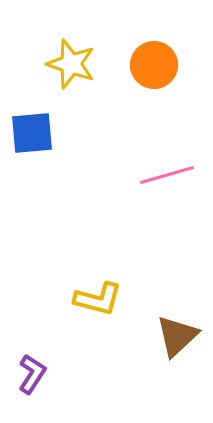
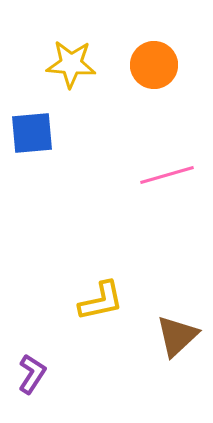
yellow star: rotated 15 degrees counterclockwise
yellow L-shape: moved 3 px right, 2 px down; rotated 27 degrees counterclockwise
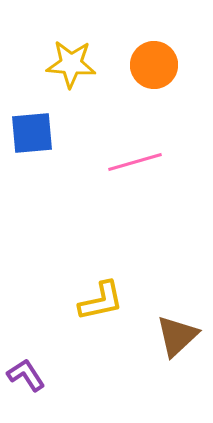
pink line: moved 32 px left, 13 px up
purple L-shape: moved 6 px left, 1 px down; rotated 66 degrees counterclockwise
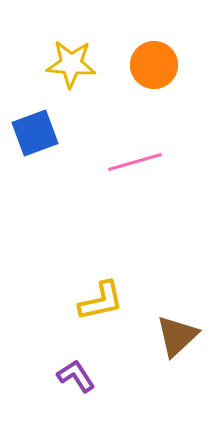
blue square: moved 3 px right; rotated 15 degrees counterclockwise
purple L-shape: moved 50 px right, 1 px down
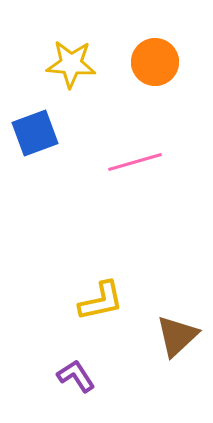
orange circle: moved 1 px right, 3 px up
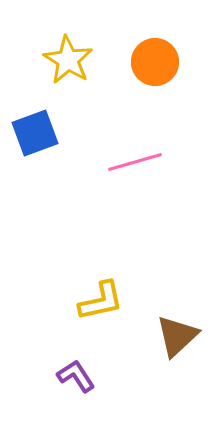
yellow star: moved 3 px left, 4 px up; rotated 27 degrees clockwise
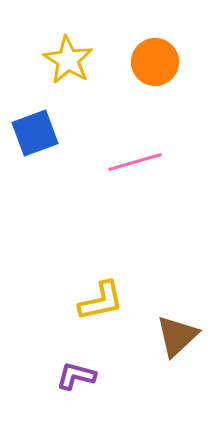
purple L-shape: rotated 42 degrees counterclockwise
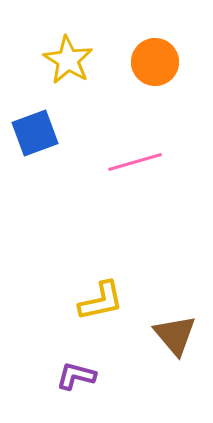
brown triangle: moved 2 px left, 1 px up; rotated 27 degrees counterclockwise
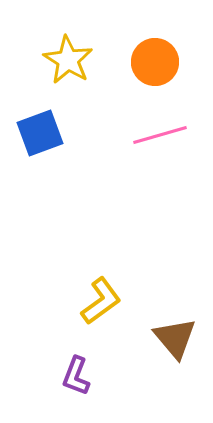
blue square: moved 5 px right
pink line: moved 25 px right, 27 px up
yellow L-shape: rotated 24 degrees counterclockwise
brown triangle: moved 3 px down
purple L-shape: rotated 84 degrees counterclockwise
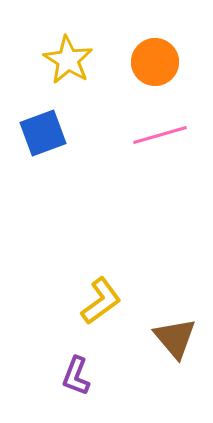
blue square: moved 3 px right
